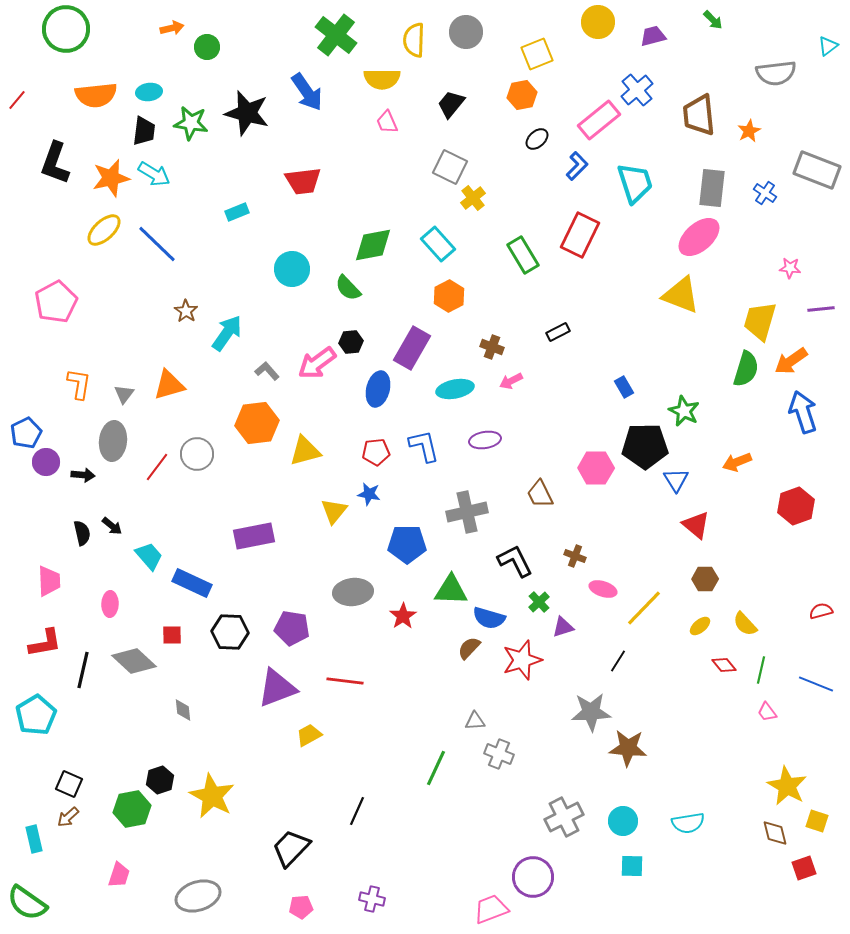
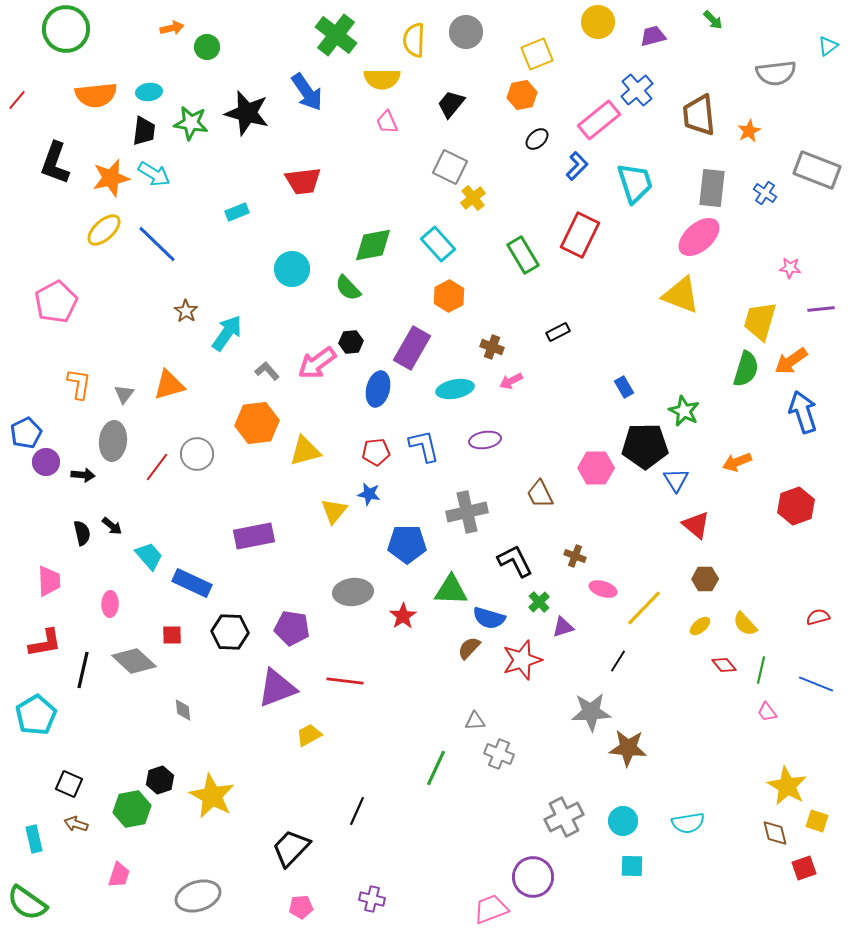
red semicircle at (821, 611): moved 3 px left, 6 px down
brown arrow at (68, 817): moved 8 px right, 7 px down; rotated 60 degrees clockwise
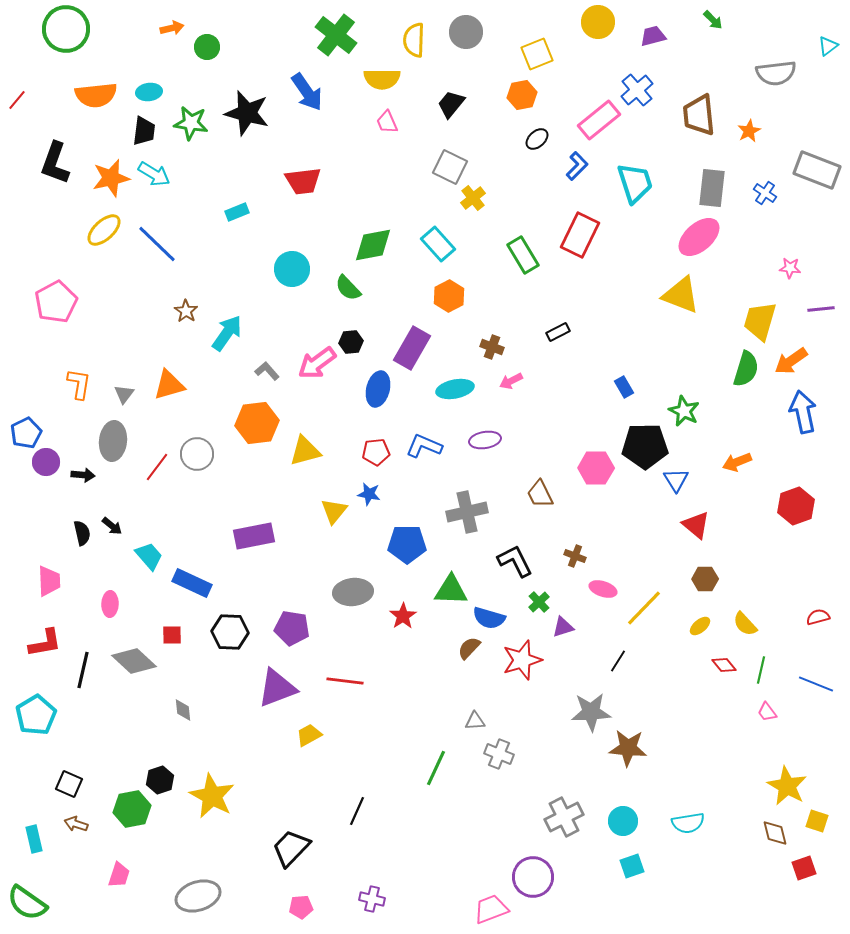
blue arrow at (803, 412): rotated 6 degrees clockwise
blue L-shape at (424, 446): rotated 54 degrees counterclockwise
cyan square at (632, 866): rotated 20 degrees counterclockwise
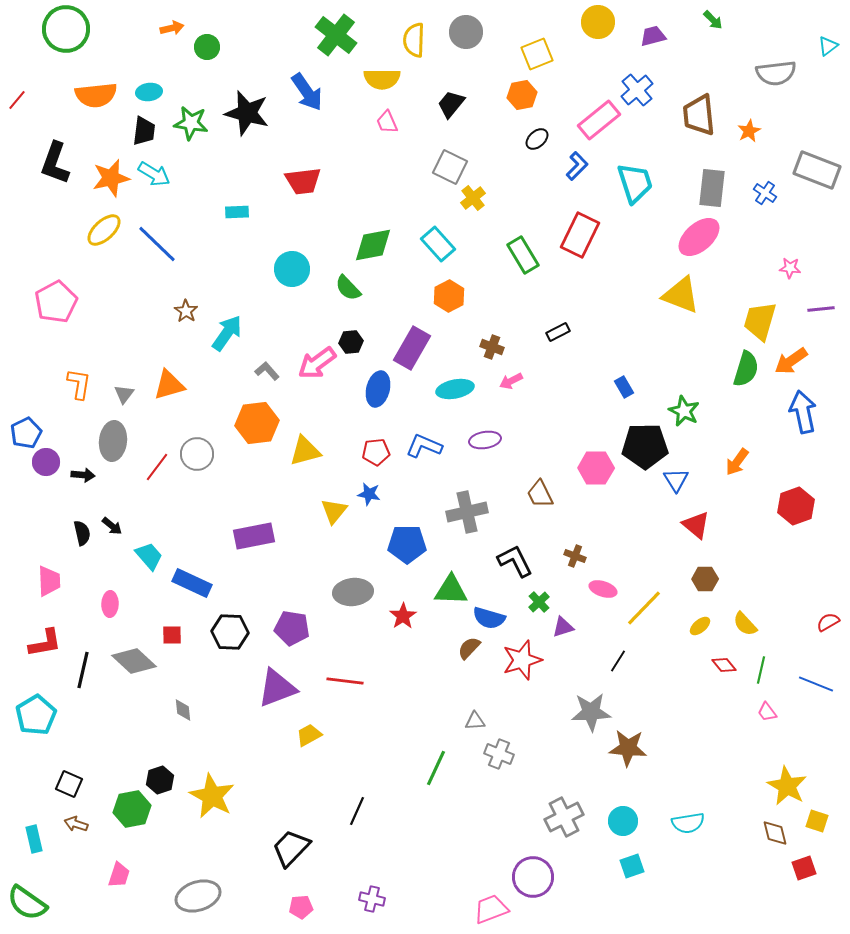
cyan rectangle at (237, 212): rotated 20 degrees clockwise
orange arrow at (737, 462): rotated 32 degrees counterclockwise
red semicircle at (818, 617): moved 10 px right, 5 px down; rotated 15 degrees counterclockwise
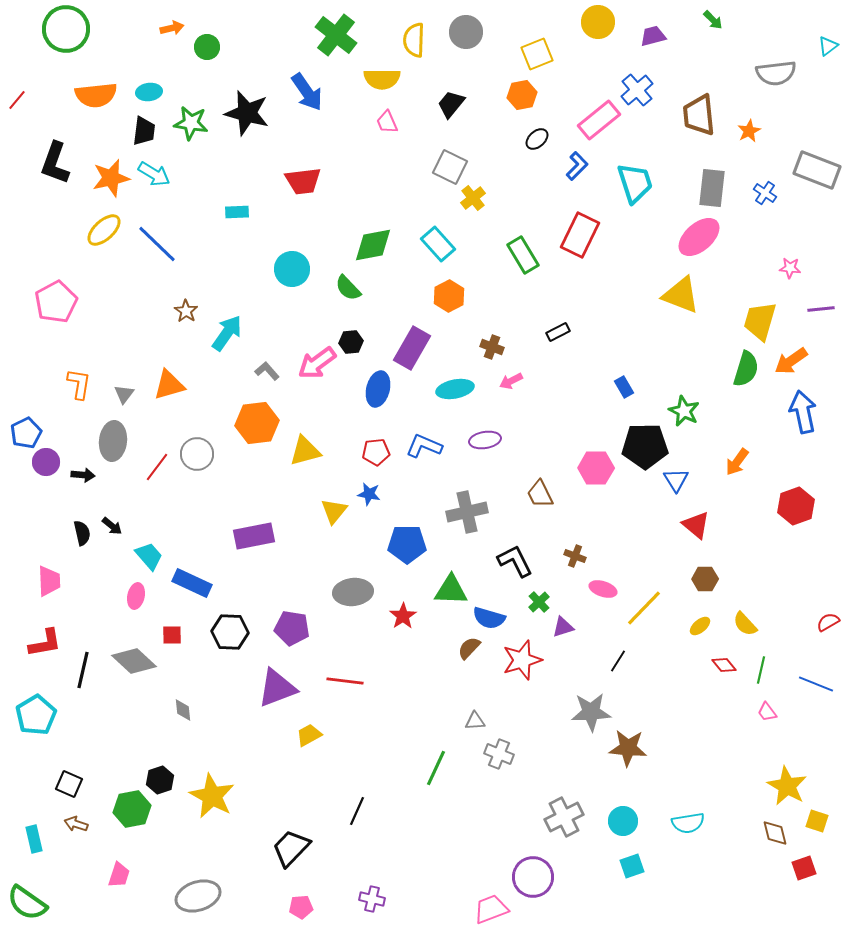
pink ellipse at (110, 604): moved 26 px right, 8 px up; rotated 10 degrees clockwise
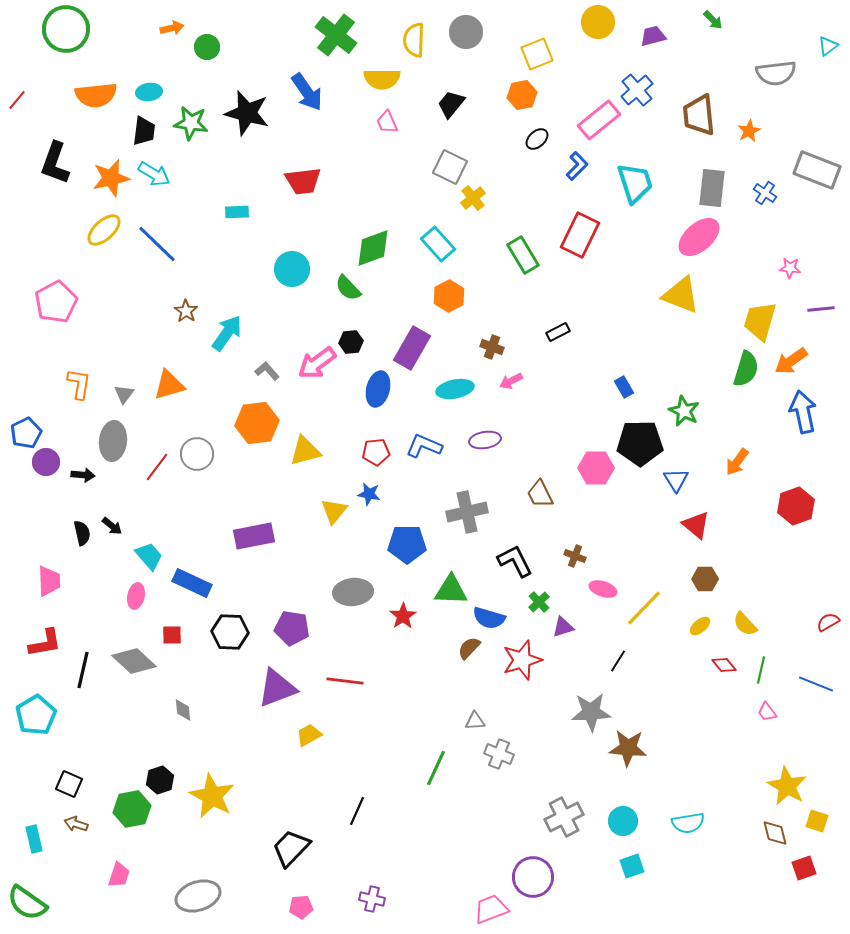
green diamond at (373, 245): moved 3 px down; rotated 9 degrees counterclockwise
black pentagon at (645, 446): moved 5 px left, 3 px up
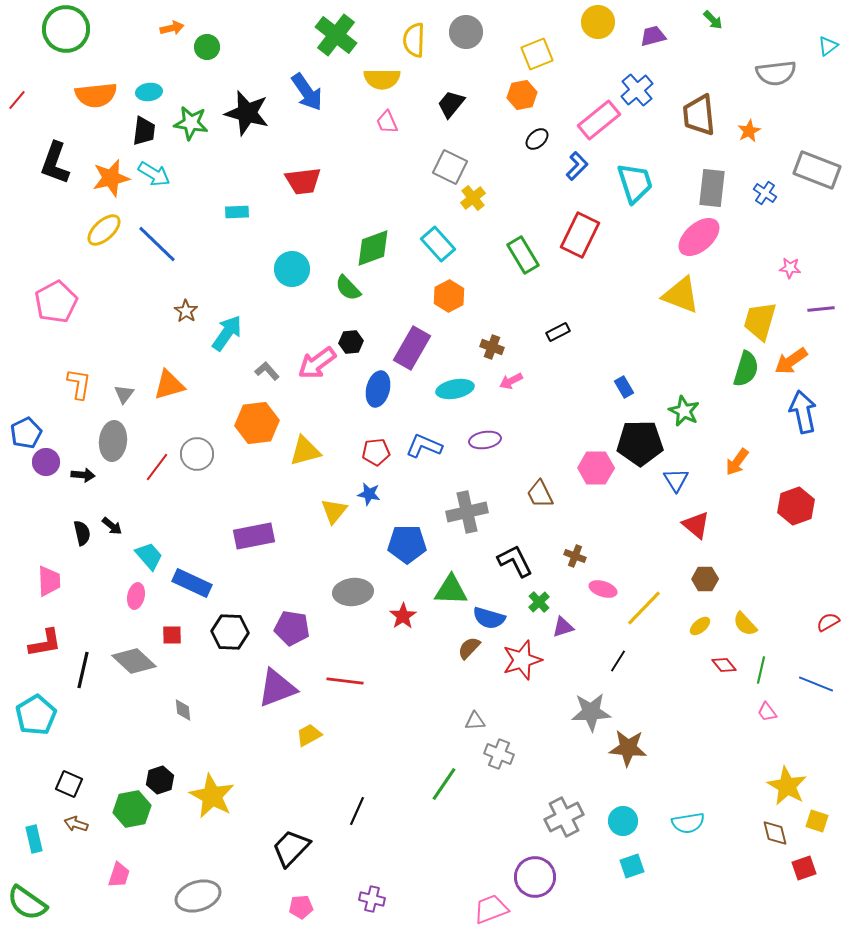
green line at (436, 768): moved 8 px right, 16 px down; rotated 9 degrees clockwise
purple circle at (533, 877): moved 2 px right
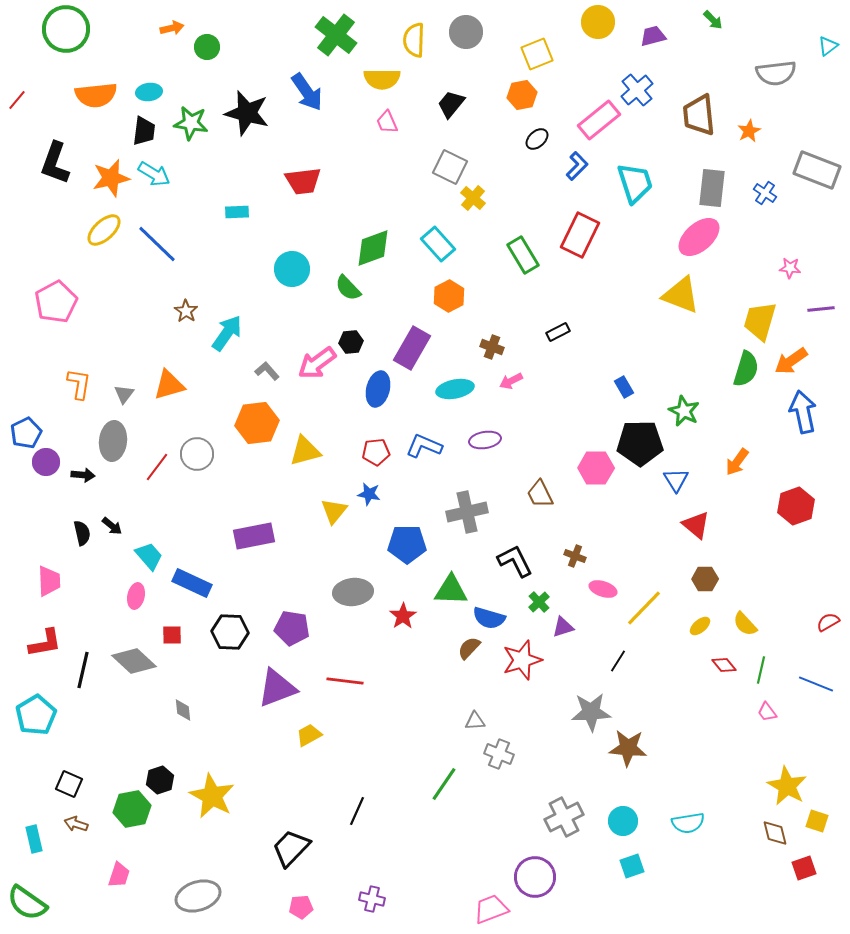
yellow cross at (473, 198): rotated 10 degrees counterclockwise
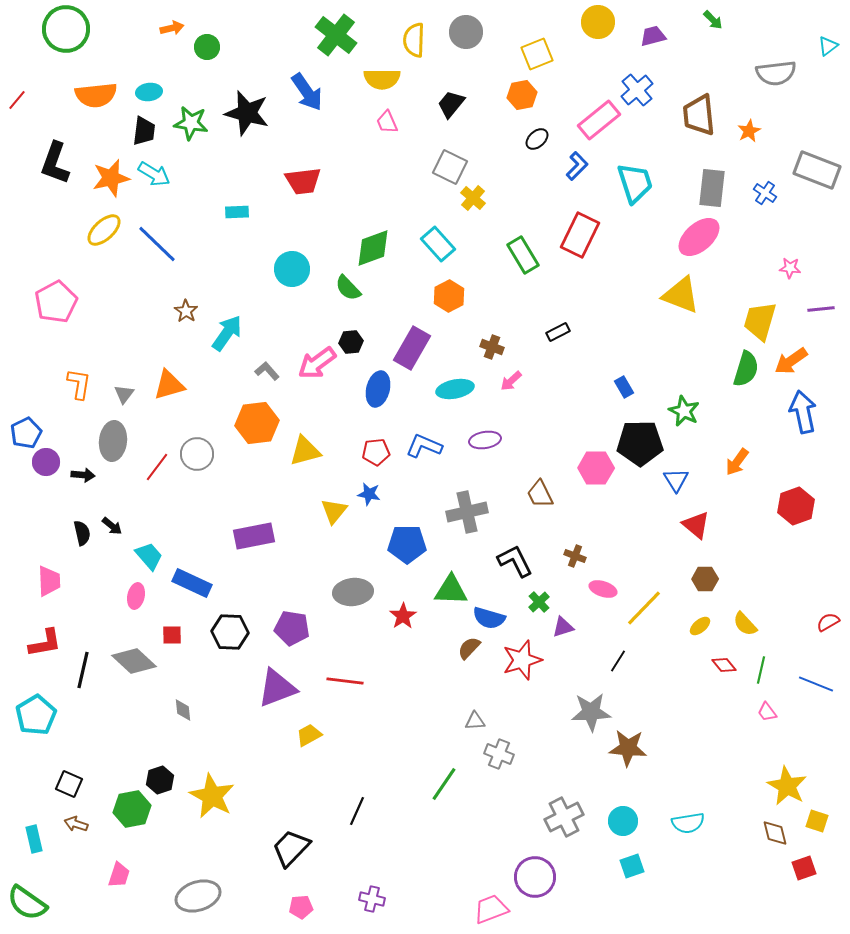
pink arrow at (511, 381): rotated 15 degrees counterclockwise
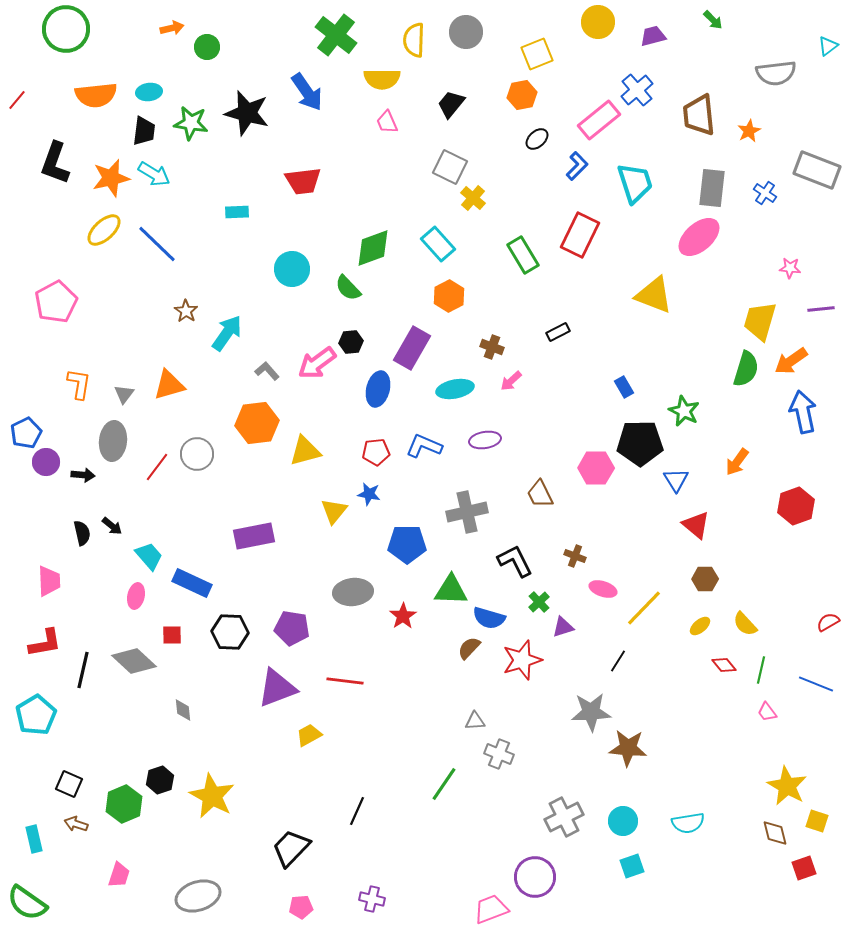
yellow triangle at (681, 295): moved 27 px left
green hexagon at (132, 809): moved 8 px left, 5 px up; rotated 12 degrees counterclockwise
